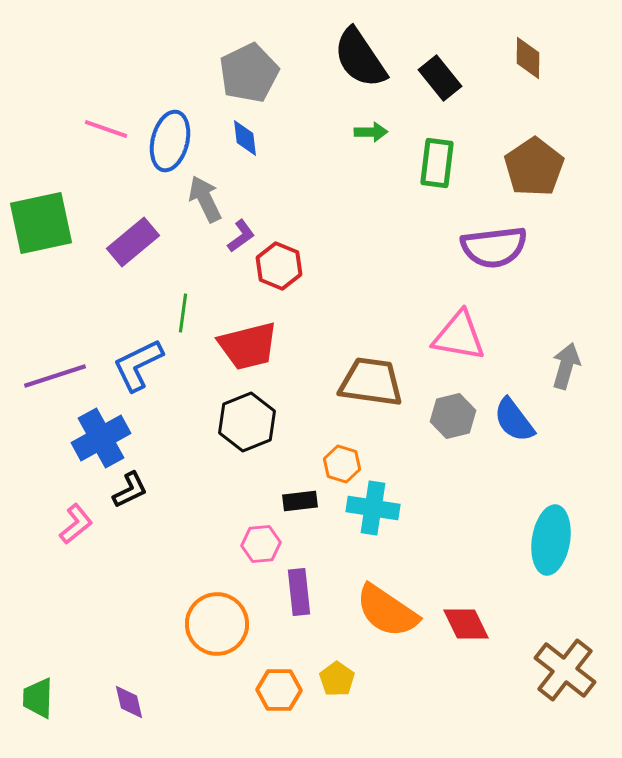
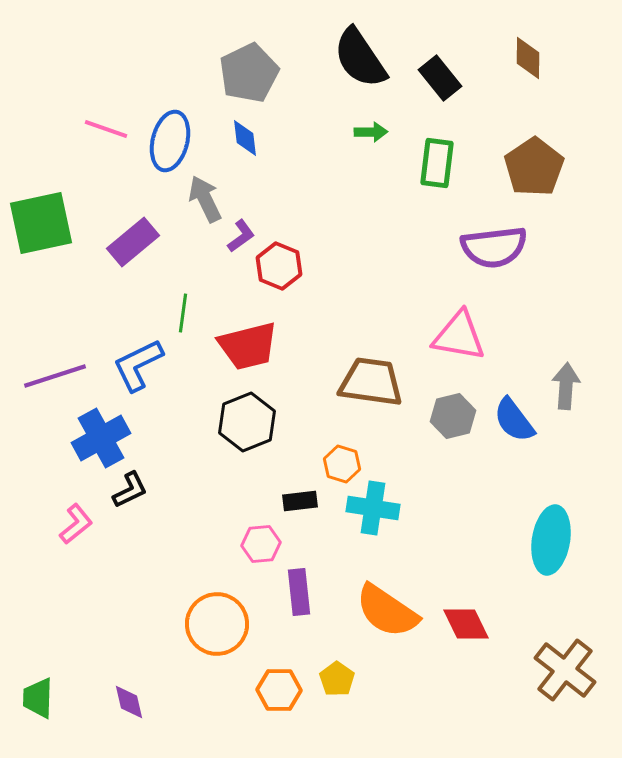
gray arrow at (566, 366): moved 20 px down; rotated 12 degrees counterclockwise
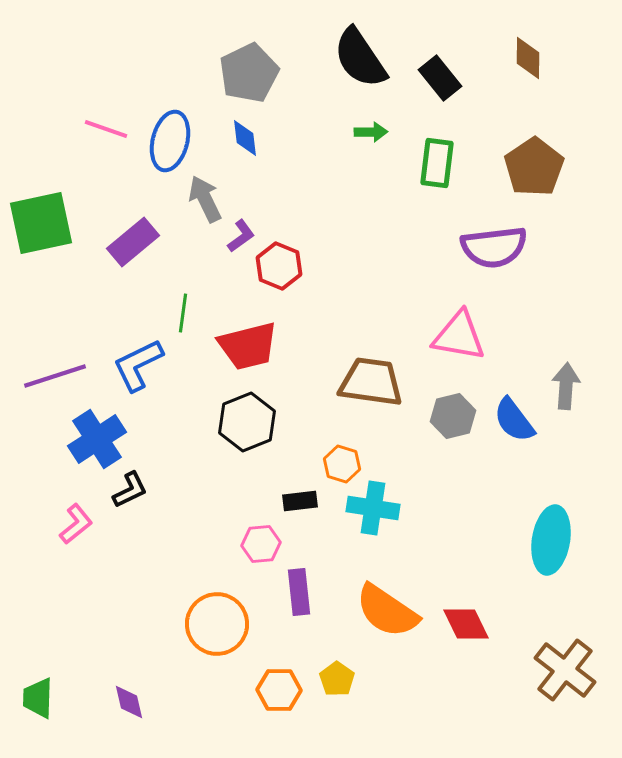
blue cross at (101, 438): moved 4 px left, 1 px down; rotated 4 degrees counterclockwise
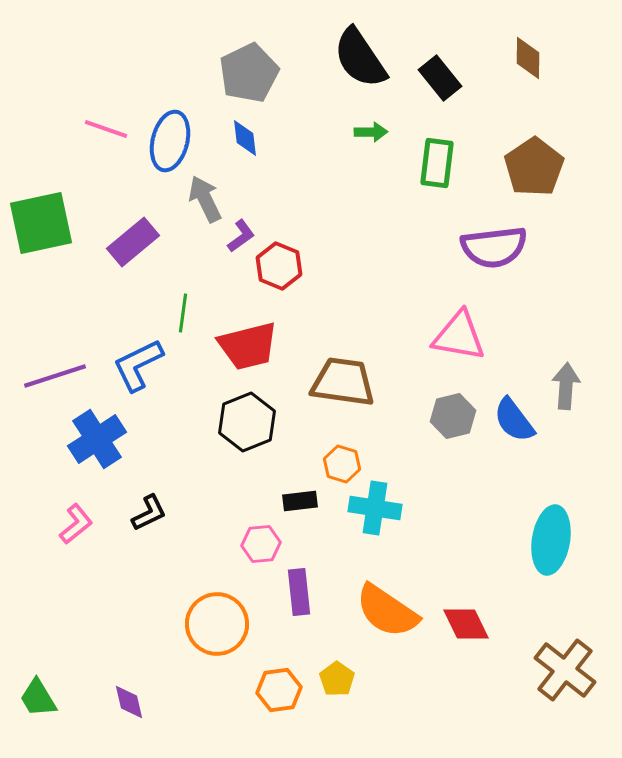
brown trapezoid at (371, 382): moved 28 px left
black L-shape at (130, 490): moved 19 px right, 23 px down
cyan cross at (373, 508): moved 2 px right
orange hexagon at (279, 690): rotated 9 degrees counterclockwise
green trapezoid at (38, 698): rotated 33 degrees counterclockwise
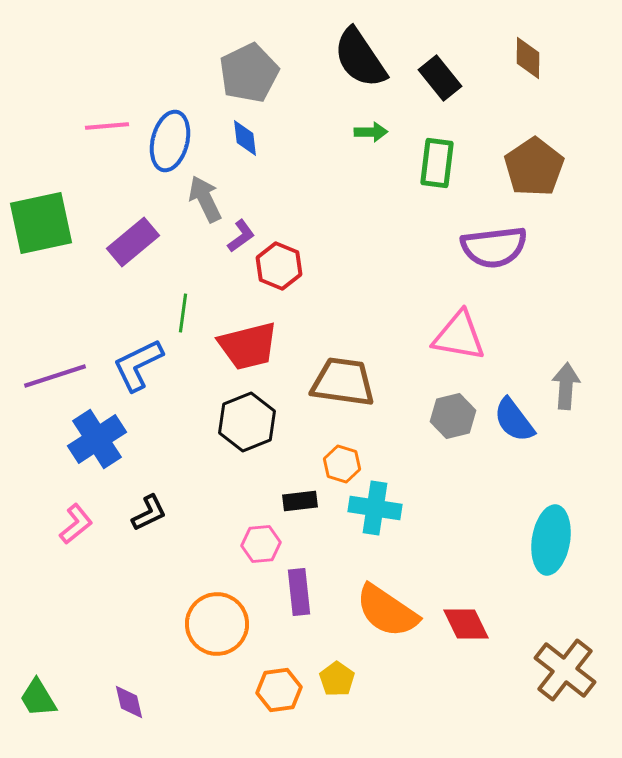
pink line at (106, 129): moved 1 px right, 3 px up; rotated 24 degrees counterclockwise
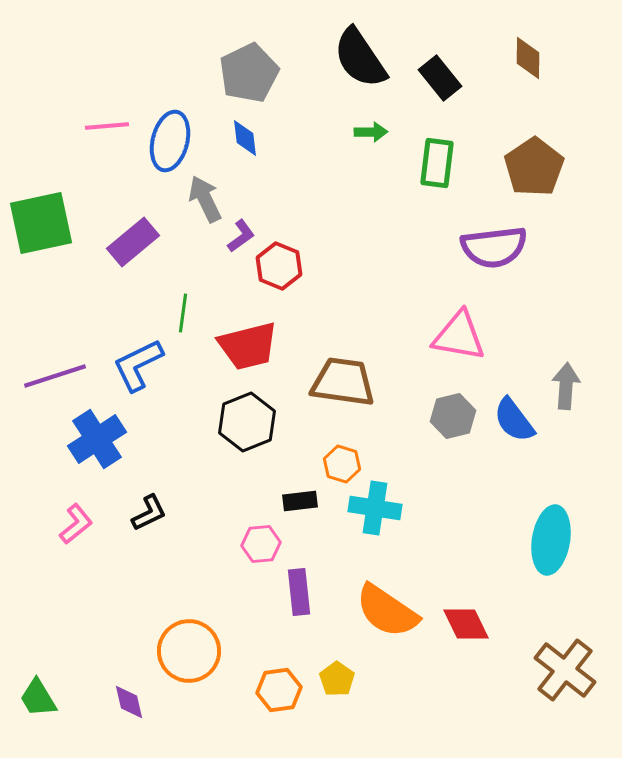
orange circle at (217, 624): moved 28 px left, 27 px down
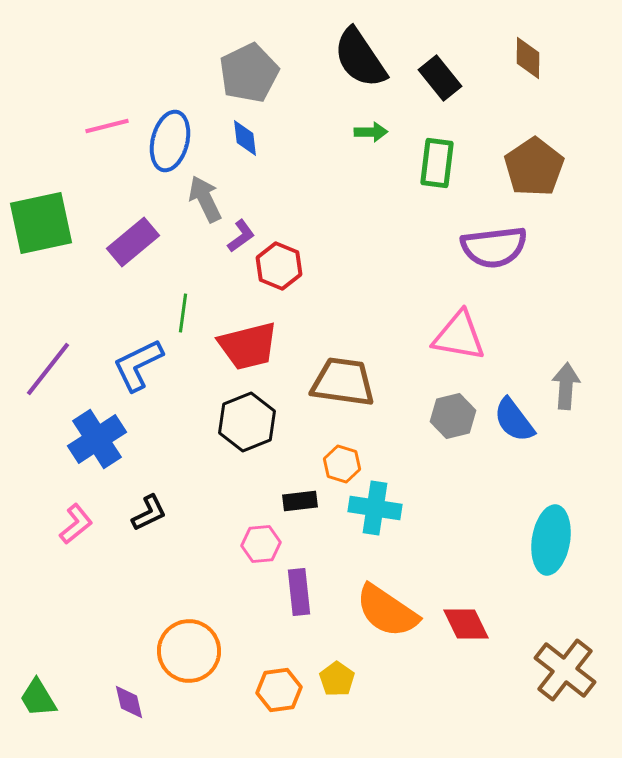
pink line at (107, 126): rotated 9 degrees counterclockwise
purple line at (55, 376): moved 7 px left, 7 px up; rotated 34 degrees counterclockwise
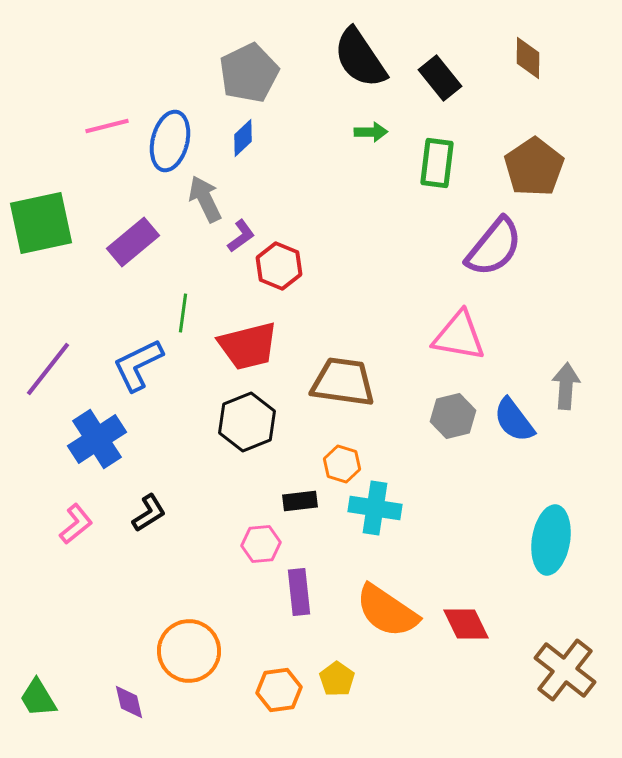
blue diamond at (245, 138): moved 2 px left; rotated 54 degrees clockwise
purple semicircle at (494, 247): rotated 44 degrees counterclockwise
black L-shape at (149, 513): rotated 6 degrees counterclockwise
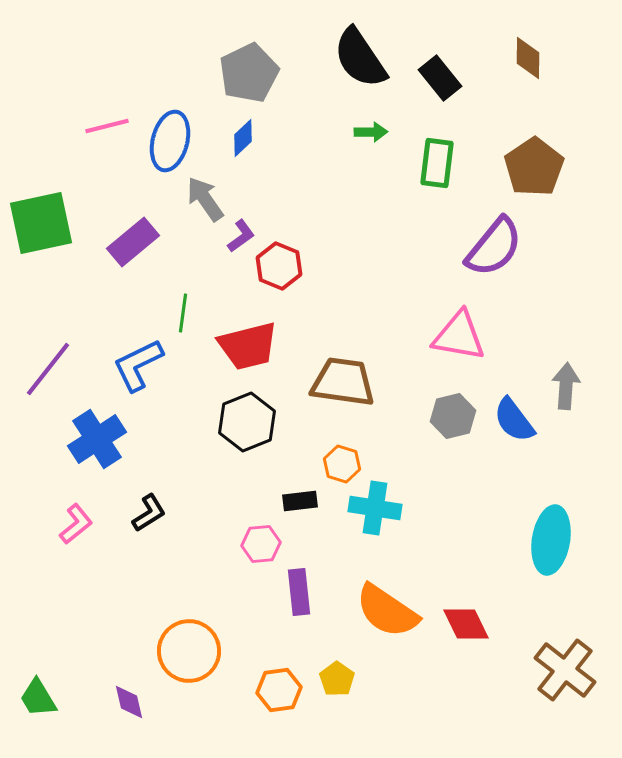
gray arrow at (205, 199): rotated 9 degrees counterclockwise
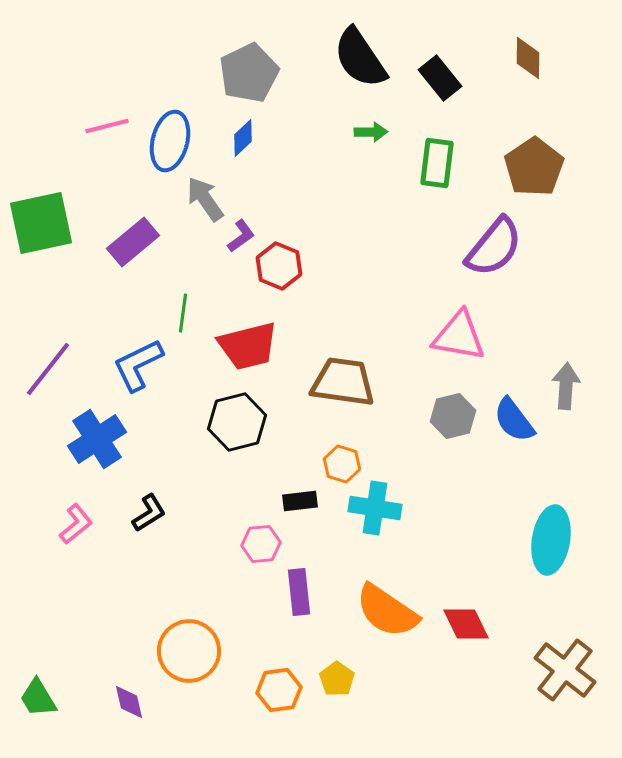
black hexagon at (247, 422): moved 10 px left; rotated 8 degrees clockwise
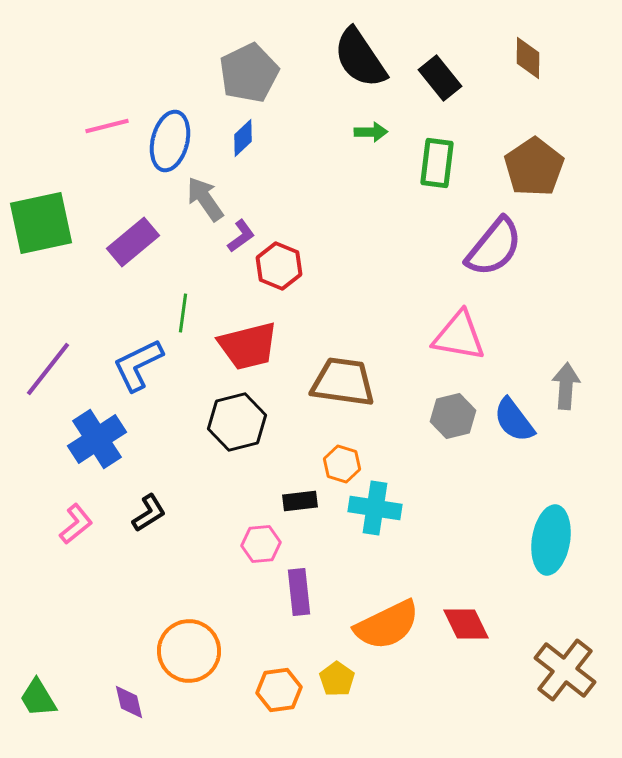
orange semicircle at (387, 611): moved 14 px down; rotated 60 degrees counterclockwise
